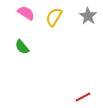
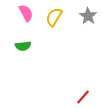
pink semicircle: rotated 30 degrees clockwise
green semicircle: moved 1 px right, 1 px up; rotated 56 degrees counterclockwise
red line: rotated 21 degrees counterclockwise
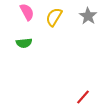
pink semicircle: moved 1 px right, 1 px up
green semicircle: moved 1 px right, 3 px up
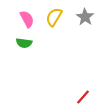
pink semicircle: moved 7 px down
gray star: moved 3 px left, 1 px down
green semicircle: rotated 14 degrees clockwise
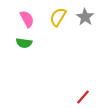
yellow semicircle: moved 4 px right
